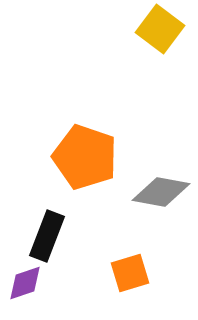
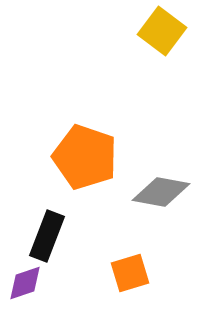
yellow square: moved 2 px right, 2 px down
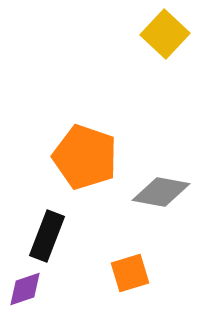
yellow square: moved 3 px right, 3 px down; rotated 6 degrees clockwise
purple diamond: moved 6 px down
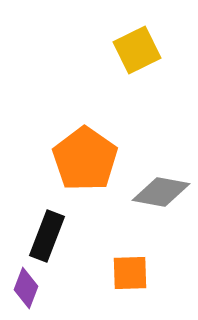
yellow square: moved 28 px left, 16 px down; rotated 21 degrees clockwise
orange pentagon: moved 2 px down; rotated 16 degrees clockwise
orange square: rotated 15 degrees clockwise
purple diamond: moved 1 px right, 1 px up; rotated 51 degrees counterclockwise
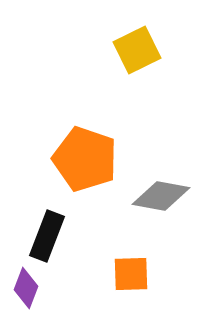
orange pentagon: rotated 16 degrees counterclockwise
gray diamond: moved 4 px down
orange square: moved 1 px right, 1 px down
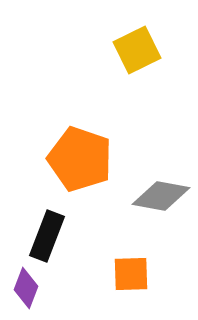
orange pentagon: moved 5 px left
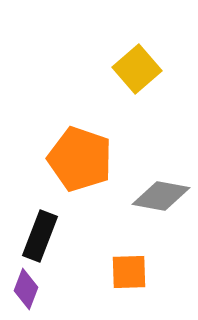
yellow square: moved 19 px down; rotated 15 degrees counterclockwise
black rectangle: moved 7 px left
orange square: moved 2 px left, 2 px up
purple diamond: moved 1 px down
